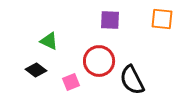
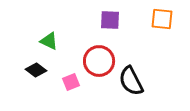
black semicircle: moved 1 px left, 1 px down
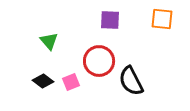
green triangle: rotated 24 degrees clockwise
black diamond: moved 7 px right, 11 px down
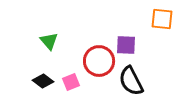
purple square: moved 16 px right, 25 px down
